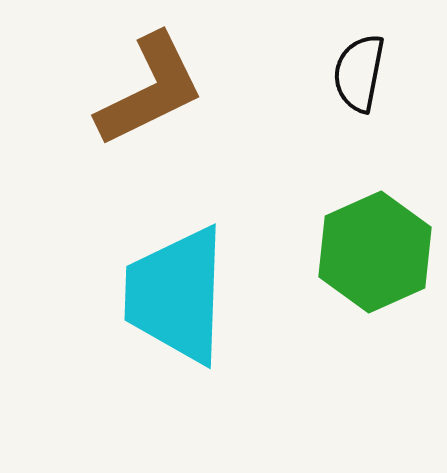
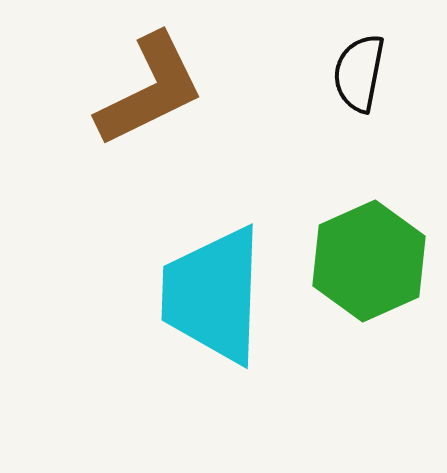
green hexagon: moved 6 px left, 9 px down
cyan trapezoid: moved 37 px right
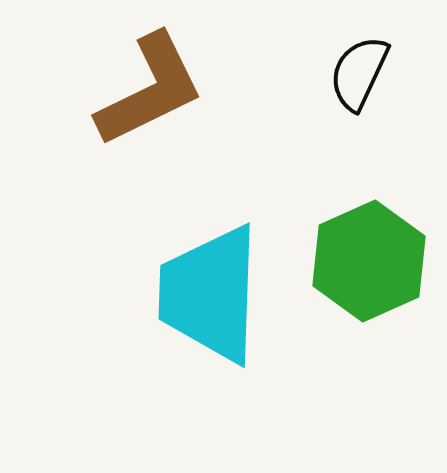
black semicircle: rotated 14 degrees clockwise
cyan trapezoid: moved 3 px left, 1 px up
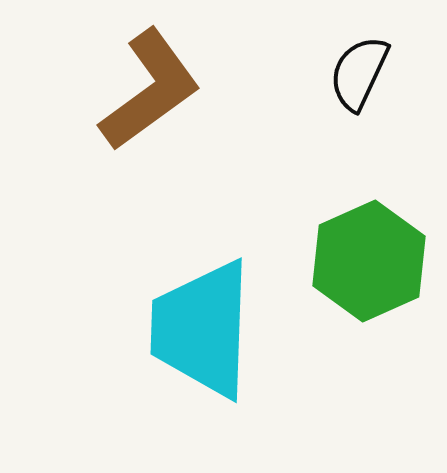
brown L-shape: rotated 10 degrees counterclockwise
cyan trapezoid: moved 8 px left, 35 px down
